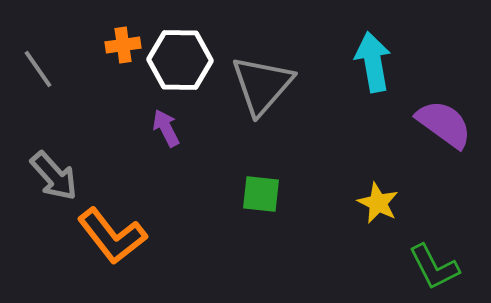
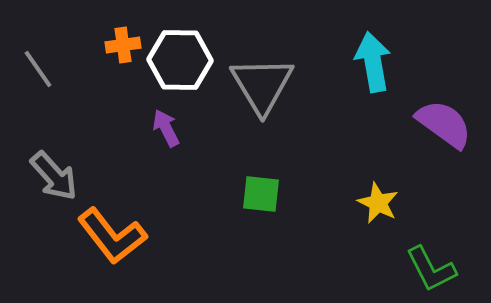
gray triangle: rotated 12 degrees counterclockwise
green L-shape: moved 3 px left, 2 px down
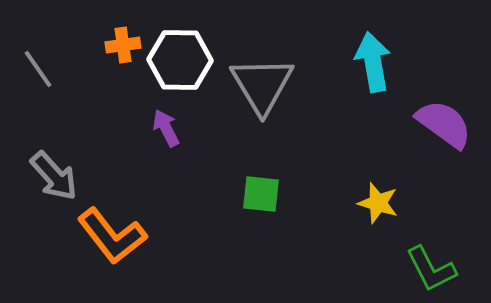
yellow star: rotated 9 degrees counterclockwise
